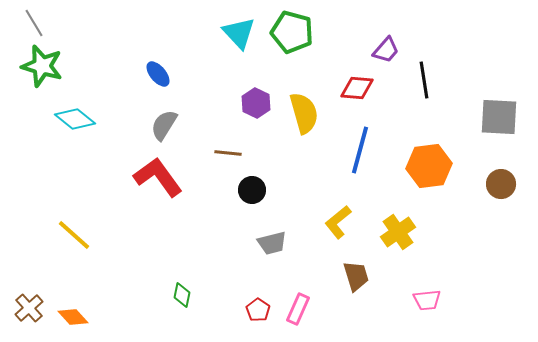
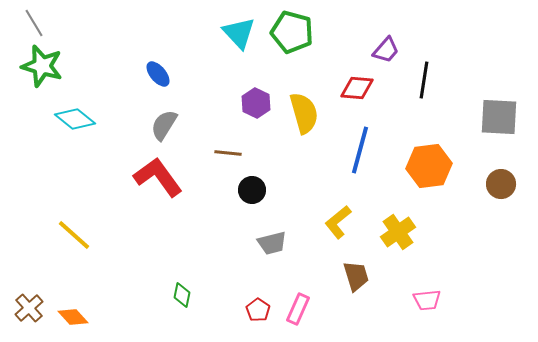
black line: rotated 18 degrees clockwise
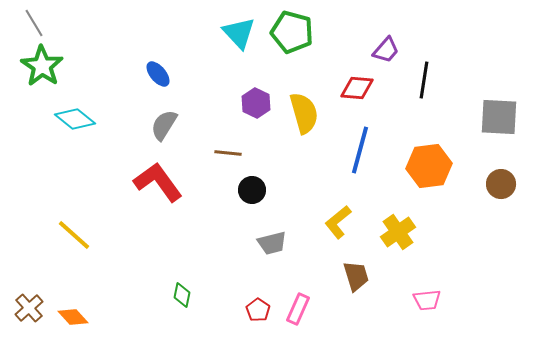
green star: rotated 18 degrees clockwise
red L-shape: moved 5 px down
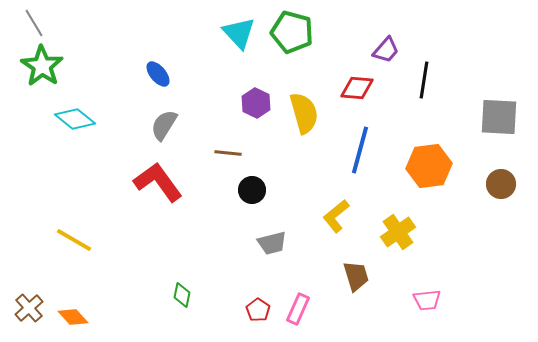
yellow L-shape: moved 2 px left, 6 px up
yellow line: moved 5 px down; rotated 12 degrees counterclockwise
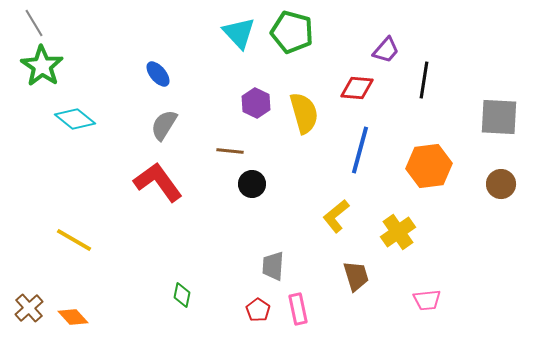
brown line: moved 2 px right, 2 px up
black circle: moved 6 px up
gray trapezoid: moved 1 px right, 23 px down; rotated 108 degrees clockwise
pink rectangle: rotated 36 degrees counterclockwise
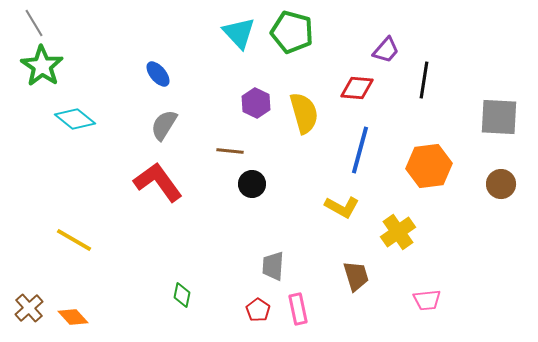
yellow L-shape: moved 6 px right, 9 px up; rotated 112 degrees counterclockwise
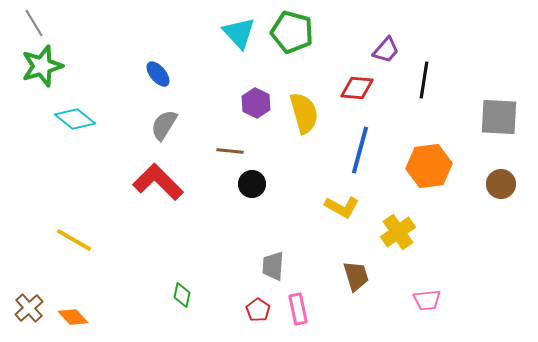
green star: rotated 21 degrees clockwise
red L-shape: rotated 9 degrees counterclockwise
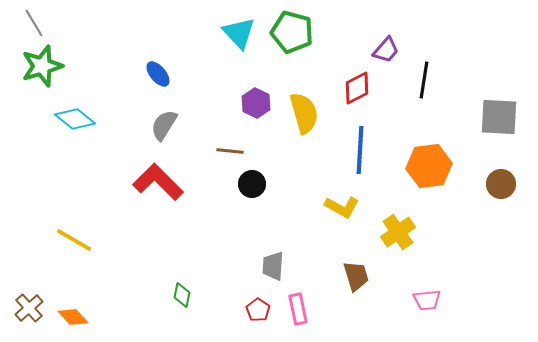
red diamond: rotated 32 degrees counterclockwise
blue line: rotated 12 degrees counterclockwise
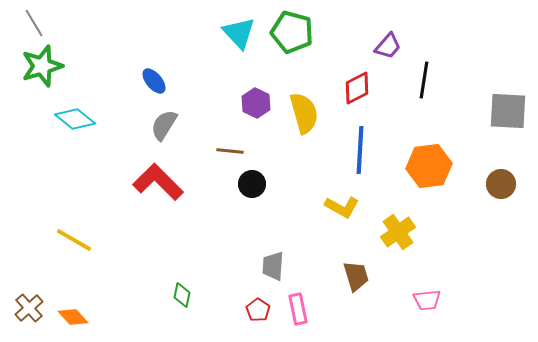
purple trapezoid: moved 2 px right, 4 px up
blue ellipse: moved 4 px left, 7 px down
gray square: moved 9 px right, 6 px up
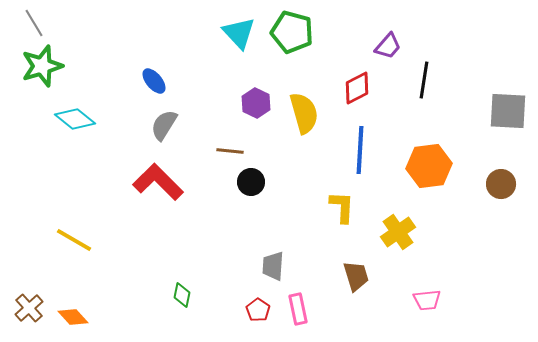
black circle: moved 1 px left, 2 px up
yellow L-shape: rotated 116 degrees counterclockwise
